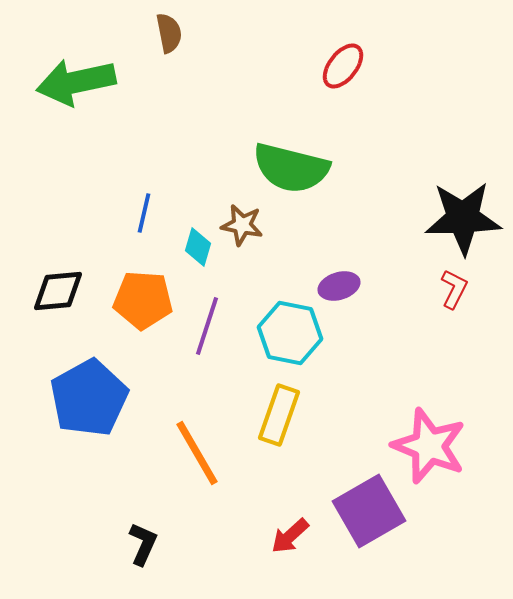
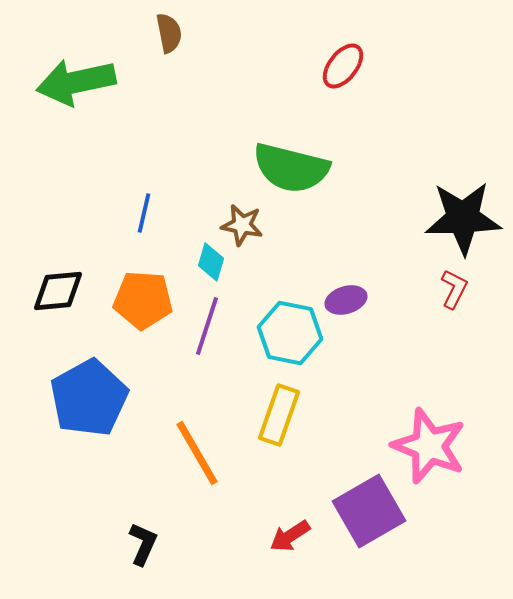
cyan diamond: moved 13 px right, 15 px down
purple ellipse: moved 7 px right, 14 px down
red arrow: rotated 9 degrees clockwise
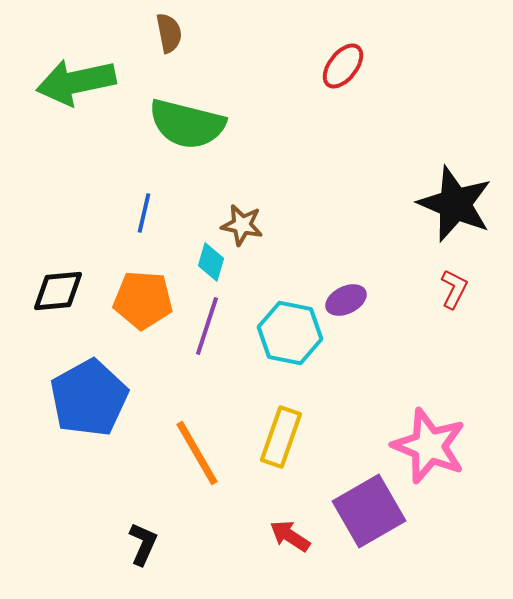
green semicircle: moved 104 px left, 44 px up
black star: moved 8 px left, 14 px up; rotated 24 degrees clockwise
purple ellipse: rotated 9 degrees counterclockwise
yellow rectangle: moved 2 px right, 22 px down
red arrow: rotated 66 degrees clockwise
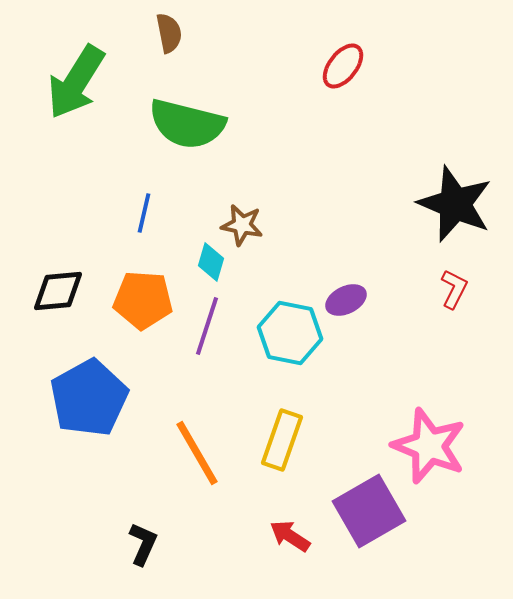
green arrow: rotated 46 degrees counterclockwise
yellow rectangle: moved 1 px right, 3 px down
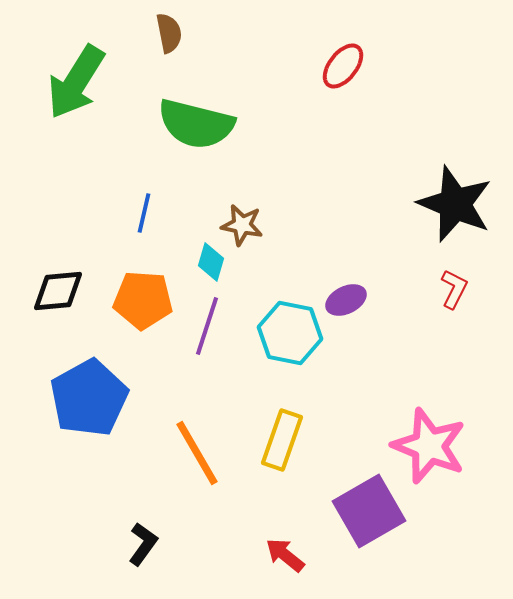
green semicircle: moved 9 px right
red arrow: moved 5 px left, 19 px down; rotated 6 degrees clockwise
black L-shape: rotated 12 degrees clockwise
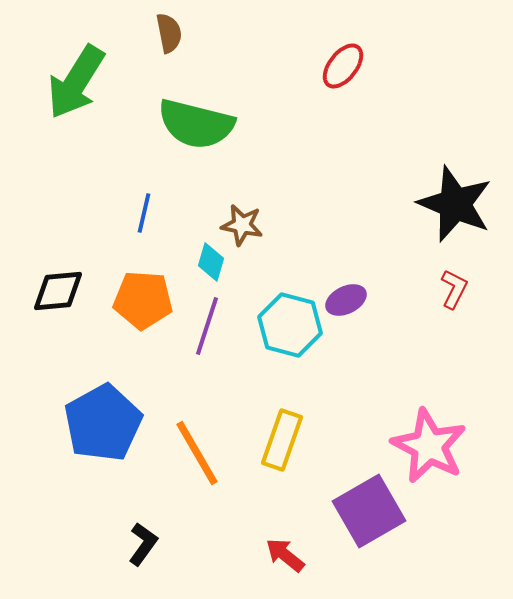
cyan hexagon: moved 8 px up; rotated 4 degrees clockwise
blue pentagon: moved 14 px right, 25 px down
pink star: rotated 6 degrees clockwise
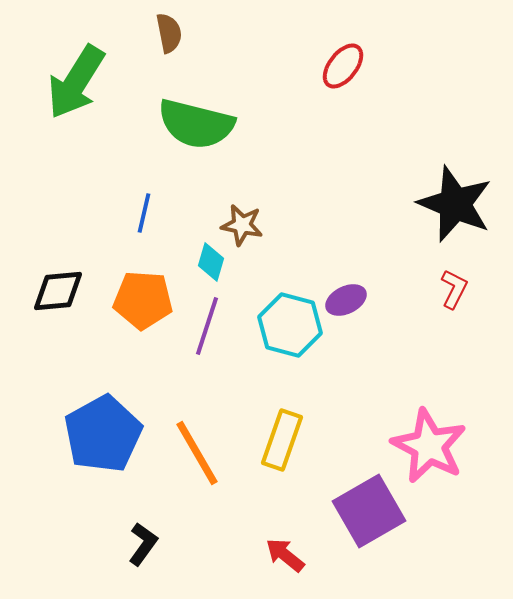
blue pentagon: moved 11 px down
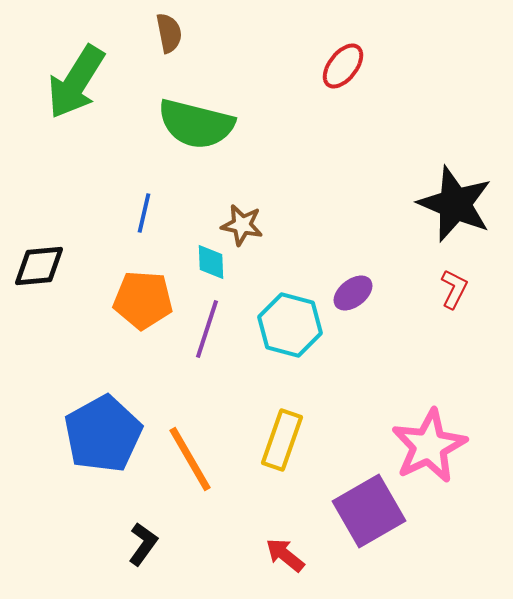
cyan diamond: rotated 18 degrees counterclockwise
black diamond: moved 19 px left, 25 px up
purple ellipse: moved 7 px right, 7 px up; rotated 12 degrees counterclockwise
purple line: moved 3 px down
pink star: rotated 18 degrees clockwise
orange line: moved 7 px left, 6 px down
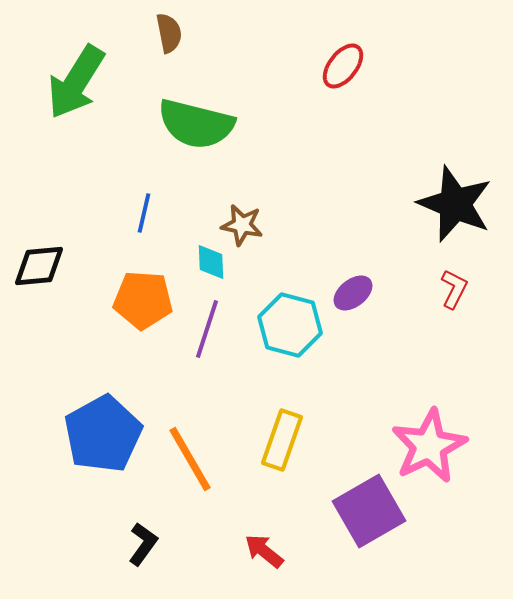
red arrow: moved 21 px left, 4 px up
